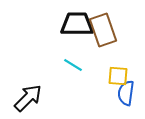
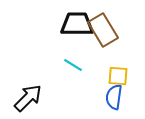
brown rectangle: rotated 12 degrees counterclockwise
blue semicircle: moved 12 px left, 4 px down
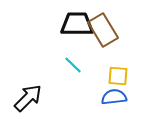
cyan line: rotated 12 degrees clockwise
blue semicircle: rotated 75 degrees clockwise
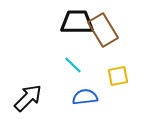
black trapezoid: moved 2 px up
yellow square: rotated 15 degrees counterclockwise
blue semicircle: moved 29 px left
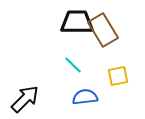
black arrow: moved 3 px left, 1 px down
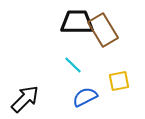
yellow square: moved 1 px right, 5 px down
blue semicircle: rotated 20 degrees counterclockwise
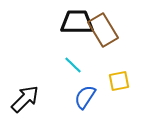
blue semicircle: rotated 30 degrees counterclockwise
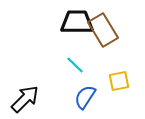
cyan line: moved 2 px right
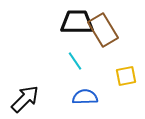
cyan line: moved 4 px up; rotated 12 degrees clockwise
yellow square: moved 7 px right, 5 px up
blue semicircle: rotated 55 degrees clockwise
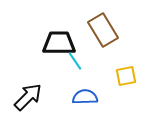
black trapezoid: moved 18 px left, 21 px down
black arrow: moved 3 px right, 2 px up
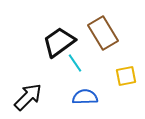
brown rectangle: moved 3 px down
black trapezoid: moved 1 px up; rotated 36 degrees counterclockwise
cyan line: moved 2 px down
